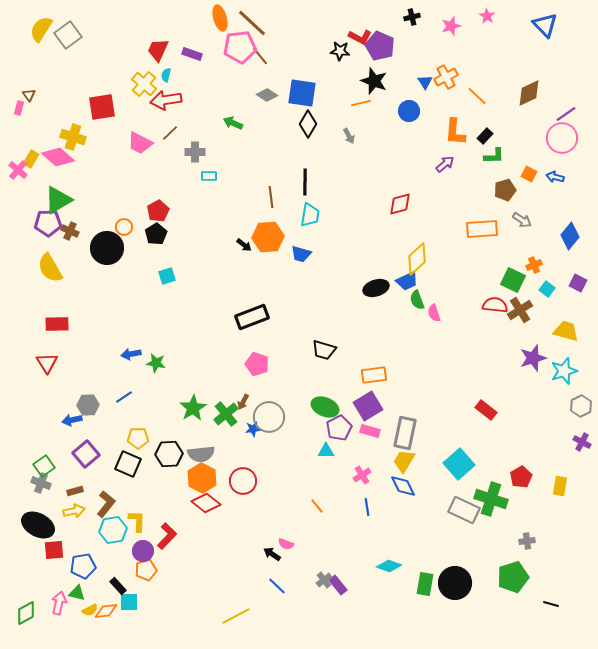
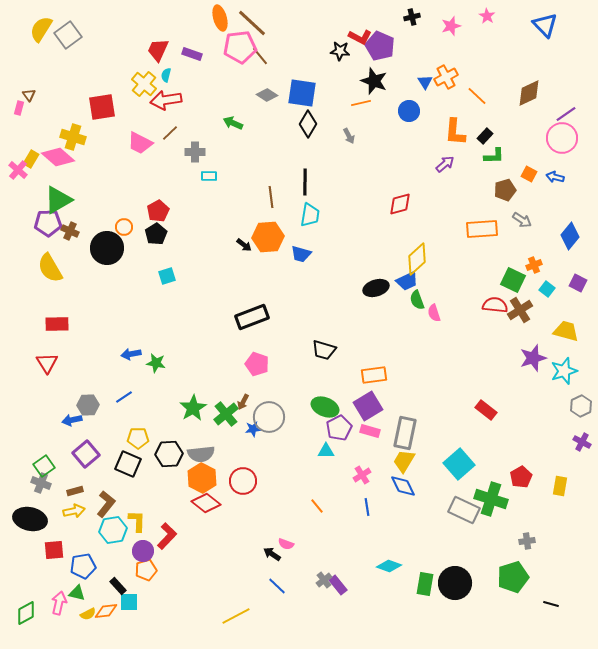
black ellipse at (38, 525): moved 8 px left, 6 px up; rotated 16 degrees counterclockwise
yellow semicircle at (90, 610): moved 2 px left, 4 px down
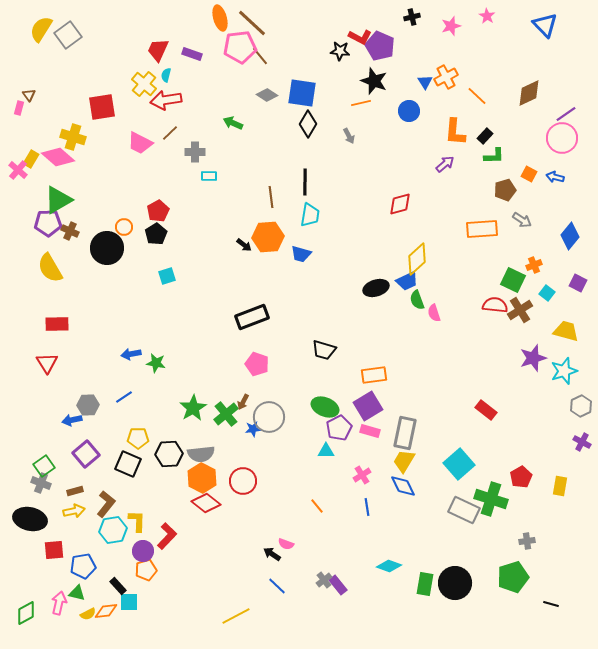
cyan square at (547, 289): moved 4 px down
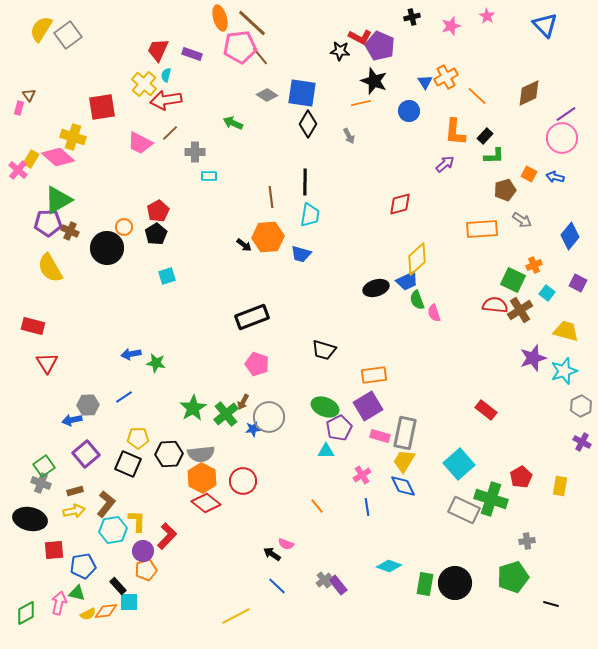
red rectangle at (57, 324): moved 24 px left, 2 px down; rotated 15 degrees clockwise
pink rectangle at (370, 431): moved 10 px right, 5 px down
